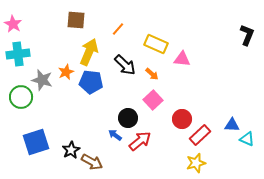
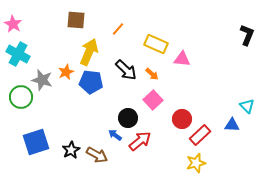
cyan cross: rotated 35 degrees clockwise
black arrow: moved 1 px right, 5 px down
cyan triangle: moved 33 px up; rotated 21 degrees clockwise
brown arrow: moved 5 px right, 7 px up
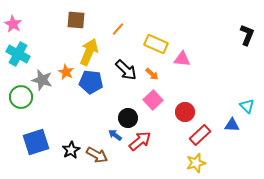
orange star: rotated 21 degrees counterclockwise
red circle: moved 3 px right, 7 px up
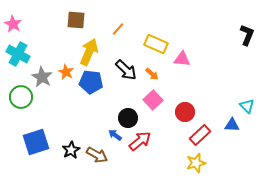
gray star: moved 3 px up; rotated 15 degrees clockwise
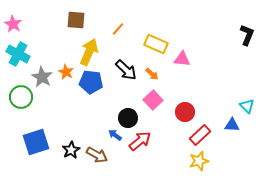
yellow star: moved 3 px right, 2 px up
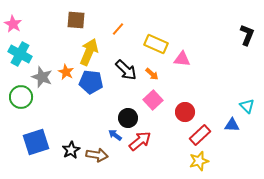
cyan cross: moved 2 px right
gray star: rotated 10 degrees counterclockwise
brown arrow: rotated 20 degrees counterclockwise
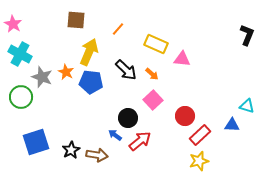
cyan triangle: rotated 28 degrees counterclockwise
red circle: moved 4 px down
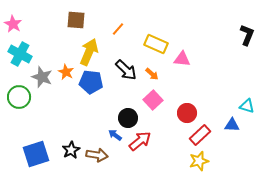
green circle: moved 2 px left
red circle: moved 2 px right, 3 px up
blue square: moved 12 px down
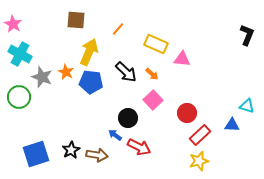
black arrow: moved 2 px down
red arrow: moved 1 px left, 6 px down; rotated 65 degrees clockwise
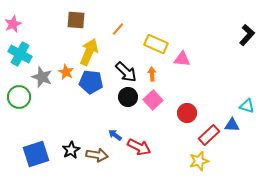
pink star: rotated 18 degrees clockwise
black L-shape: rotated 20 degrees clockwise
orange arrow: rotated 136 degrees counterclockwise
black circle: moved 21 px up
red rectangle: moved 9 px right
